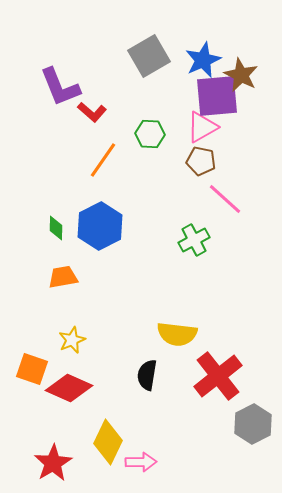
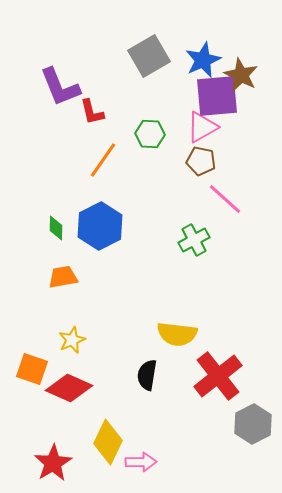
red L-shape: rotated 36 degrees clockwise
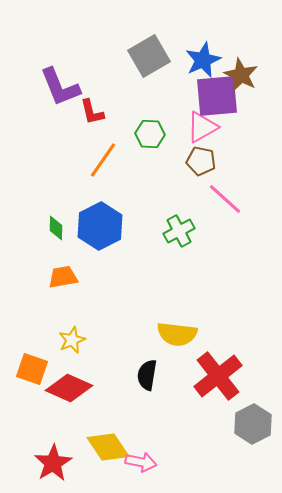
green cross: moved 15 px left, 9 px up
yellow diamond: moved 5 px down; rotated 60 degrees counterclockwise
pink arrow: rotated 12 degrees clockwise
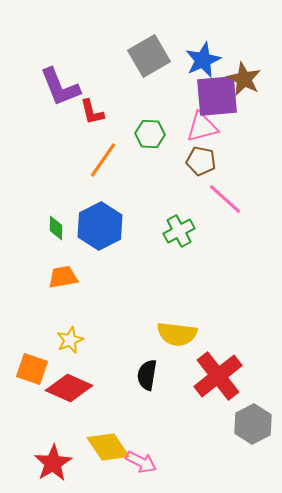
brown star: moved 3 px right, 4 px down
pink triangle: rotated 16 degrees clockwise
yellow star: moved 2 px left
pink arrow: rotated 16 degrees clockwise
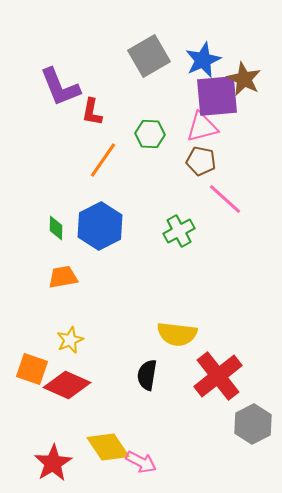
red L-shape: rotated 24 degrees clockwise
red diamond: moved 2 px left, 3 px up
